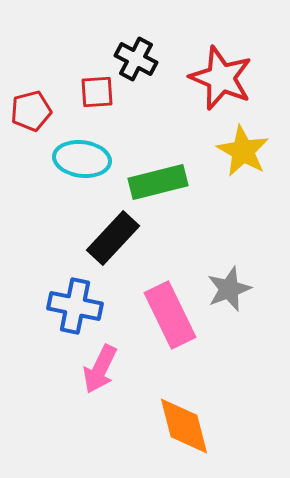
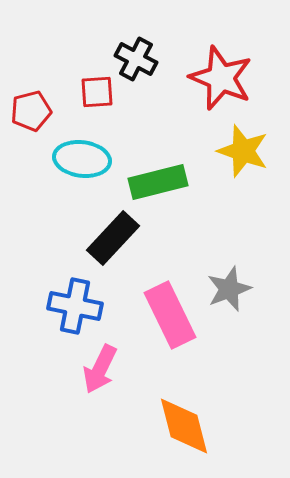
yellow star: rotated 10 degrees counterclockwise
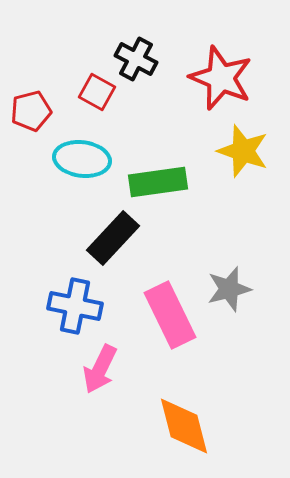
red square: rotated 33 degrees clockwise
green rectangle: rotated 6 degrees clockwise
gray star: rotated 6 degrees clockwise
